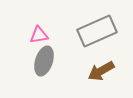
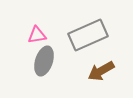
gray rectangle: moved 9 px left, 4 px down
pink triangle: moved 2 px left
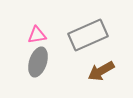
gray ellipse: moved 6 px left, 1 px down
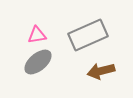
gray ellipse: rotated 32 degrees clockwise
brown arrow: rotated 16 degrees clockwise
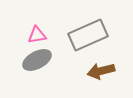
gray ellipse: moved 1 px left, 2 px up; rotated 12 degrees clockwise
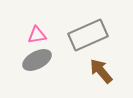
brown arrow: rotated 64 degrees clockwise
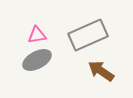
brown arrow: rotated 16 degrees counterclockwise
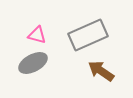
pink triangle: rotated 24 degrees clockwise
gray ellipse: moved 4 px left, 3 px down
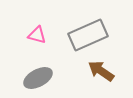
gray ellipse: moved 5 px right, 15 px down
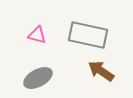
gray rectangle: rotated 36 degrees clockwise
